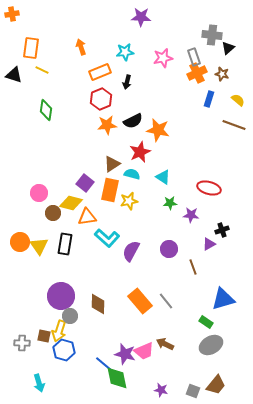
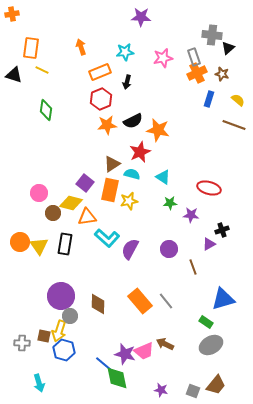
purple semicircle at (131, 251): moved 1 px left, 2 px up
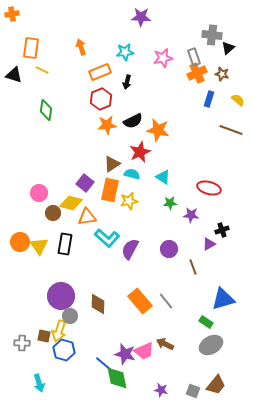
brown line at (234, 125): moved 3 px left, 5 px down
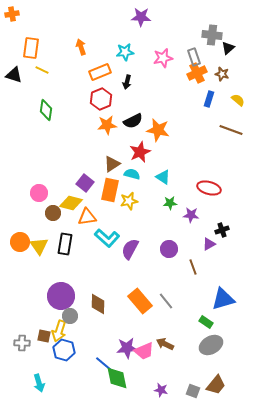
purple star at (125, 354): moved 2 px right, 6 px up; rotated 20 degrees counterclockwise
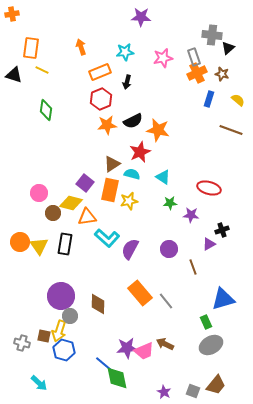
orange rectangle at (140, 301): moved 8 px up
green rectangle at (206, 322): rotated 32 degrees clockwise
gray cross at (22, 343): rotated 14 degrees clockwise
cyan arrow at (39, 383): rotated 30 degrees counterclockwise
purple star at (161, 390): moved 3 px right, 2 px down; rotated 16 degrees clockwise
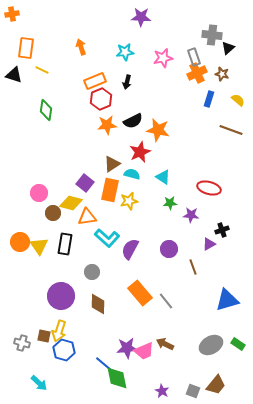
orange rectangle at (31, 48): moved 5 px left
orange rectangle at (100, 72): moved 5 px left, 9 px down
blue triangle at (223, 299): moved 4 px right, 1 px down
gray circle at (70, 316): moved 22 px right, 44 px up
green rectangle at (206, 322): moved 32 px right, 22 px down; rotated 32 degrees counterclockwise
purple star at (164, 392): moved 2 px left, 1 px up
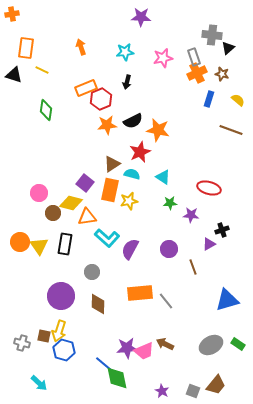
orange rectangle at (95, 81): moved 9 px left, 7 px down
orange rectangle at (140, 293): rotated 55 degrees counterclockwise
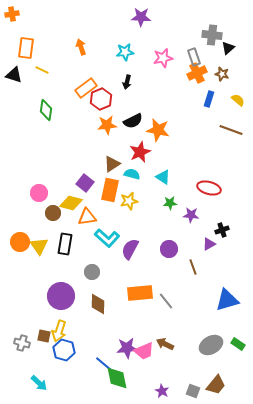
orange rectangle at (86, 88): rotated 15 degrees counterclockwise
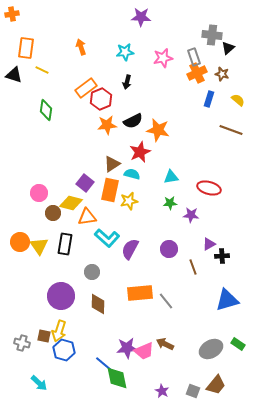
cyan triangle at (163, 177): moved 8 px right; rotated 42 degrees counterclockwise
black cross at (222, 230): moved 26 px down; rotated 16 degrees clockwise
gray ellipse at (211, 345): moved 4 px down
